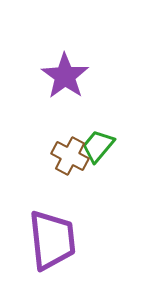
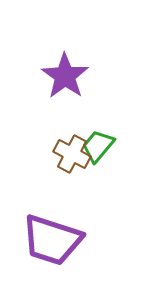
brown cross: moved 2 px right, 2 px up
purple trapezoid: rotated 114 degrees clockwise
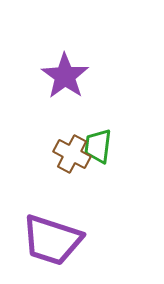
green trapezoid: rotated 33 degrees counterclockwise
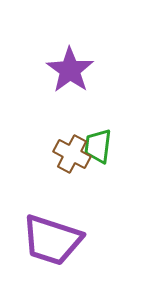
purple star: moved 5 px right, 6 px up
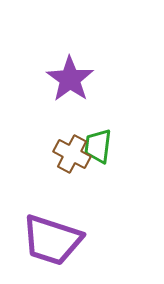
purple star: moved 9 px down
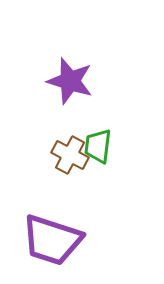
purple star: moved 2 px down; rotated 18 degrees counterclockwise
brown cross: moved 2 px left, 1 px down
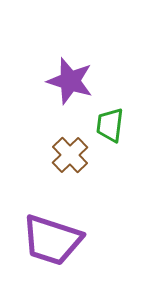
green trapezoid: moved 12 px right, 21 px up
brown cross: rotated 18 degrees clockwise
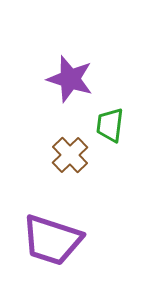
purple star: moved 2 px up
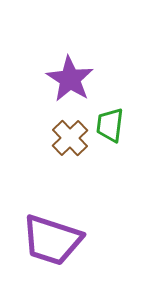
purple star: rotated 15 degrees clockwise
brown cross: moved 17 px up
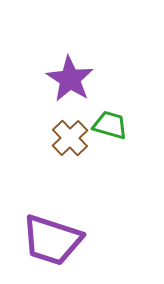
green trapezoid: rotated 99 degrees clockwise
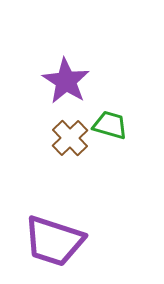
purple star: moved 4 px left, 2 px down
purple trapezoid: moved 2 px right, 1 px down
